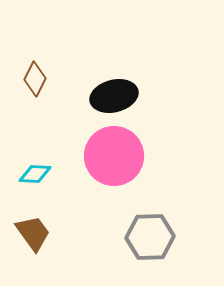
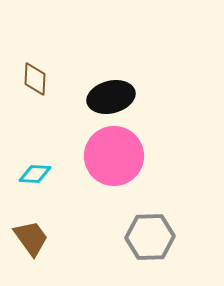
brown diamond: rotated 24 degrees counterclockwise
black ellipse: moved 3 px left, 1 px down
brown trapezoid: moved 2 px left, 5 px down
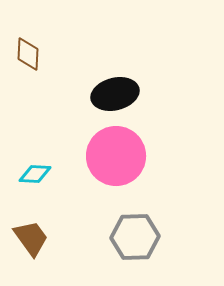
brown diamond: moved 7 px left, 25 px up
black ellipse: moved 4 px right, 3 px up
pink circle: moved 2 px right
gray hexagon: moved 15 px left
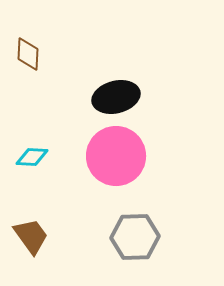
black ellipse: moved 1 px right, 3 px down
cyan diamond: moved 3 px left, 17 px up
brown trapezoid: moved 2 px up
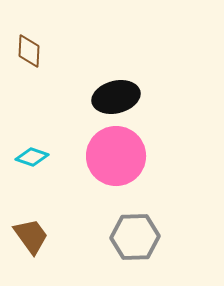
brown diamond: moved 1 px right, 3 px up
cyan diamond: rotated 16 degrees clockwise
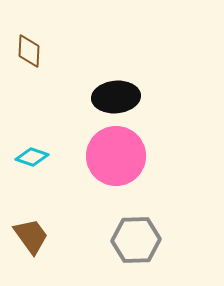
black ellipse: rotated 9 degrees clockwise
gray hexagon: moved 1 px right, 3 px down
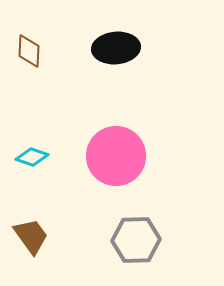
black ellipse: moved 49 px up
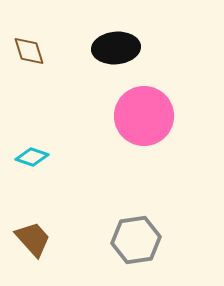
brown diamond: rotated 20 degrees counterclockwise
pink circle: moved 28 px right, 40 px up
brown trapezoid: moved 2 px right, 3 px down; rotated 6 degrees counterclockwise
gray hexagon: rotated 6 degrees counterclockwise
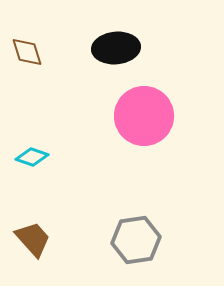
brown diamond: moved 2 px left, 1 px down
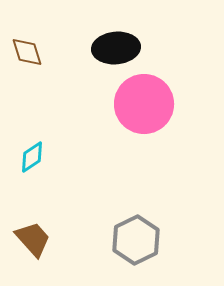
pink circle: moved 12 px up
cyan diamond: rotated 52 degrees counterclockwise
gray hexagon: rotated 18 degrees counterclockwise
